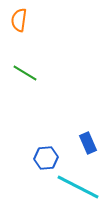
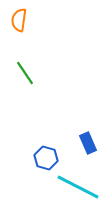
green line: rotated 25 degrees clockwise
blue hexagon: rotated 20 degrees clockwise
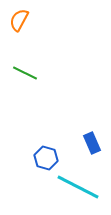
orange semicircle: rotated 20 degrees clockwise
green line: rotated 30 degrees counterclockwise
blue rectangle: moved 4 px right
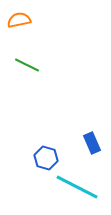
orange semicircle: rotated 50 degrees clockwise
green line: moved 2 px right, 8 px up
cyan line: moved 1 px left
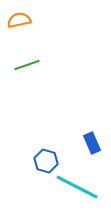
green line: rotated 45 degrees counterclockwise
blue hexagon: moved 3 px down
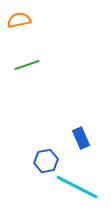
blue rectangle: moved 11 px left, 5 px up
blue hexagon: rotated 25 degrees counterclockwise
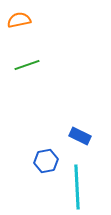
blue rectangle: moved 1 px left, 2 px up; rotated 40 degrees counterclockwise
cyan line: rotated 60 degrees clockwise
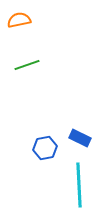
blue rectangle: moved 2 px down
blue hexagon: moved 1 px left, 13 px up
cyan line: moved 2 px right, 2 px up
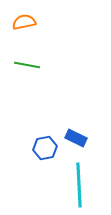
orange semicircle: moved 5 px right, 2 px down
green line: rotated 30 degrees clockwise
blue rectangle: moved 4 px left
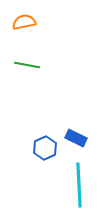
blue hexagon: rotated 15 degrees counterclockwise
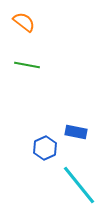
orange semicircle: rotated 50 degrees clockwise
blue rectangle: moved 6 px up; rotated 15 degrees counterclockwise
cyan line: rotated 36 degrees counterclockwise
